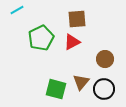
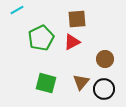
green square: moved 10 px left, 6 px up
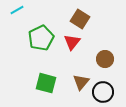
brown square: moved 3 px right; rotated 36 degrees clockwise
red triangle: rotated 24 degrees counterclockwise
black circle: moved 1 px left, 3 px down
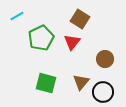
cyan line: moved 6 px down
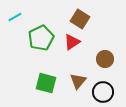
cyan line: moved 2 px left, 1 px down
red triangle: rotated 18 degrees clockwise
brown triangle: moved 3 px left, 1 px up
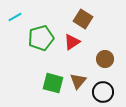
brown square: moved 3 px right
green pentagon: rotated 10 degrees clockwise
green square: moved 7 px right
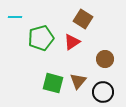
cyan line: rotated 32 degrees clockwise
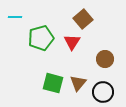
brown square: rotated 18 degrees clockwise
red triangle: rotated 24 degrees counterclockwise
brown triangle: moved 2 px down
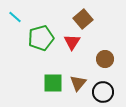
cyan line: rotated 40 degrees clockwise
green square: rotated 15 degrees counterclockwise
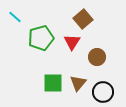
brown circle: moved 8 px left, 2 px up
